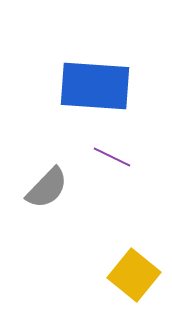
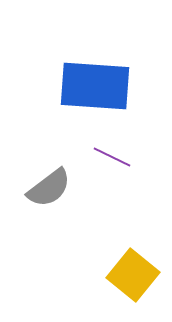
gray semicircle: moved 2 px right; rotated 9 degrees clockwise
yellow square: moved 1 px left
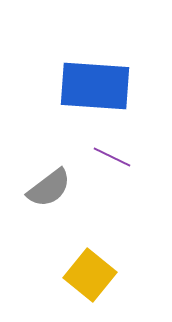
yellow square: moved 43 px left
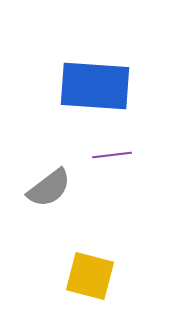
purple line: moved 2 px up; rotated 33 degrees counterclockwise
yellow square: moved 1 px down; rotated 24 degrees counterclockwise
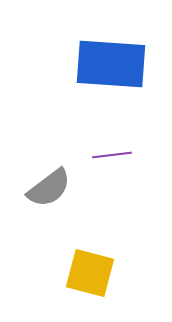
blue rectangle: moved 16 px right, 22 px up
yellow square: moved 3 px up
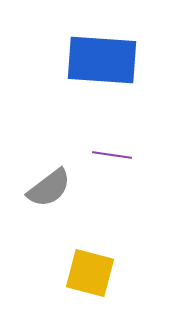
blue rectangle: moved 9 px left, 4 px up
purple line: rotated 15 degrees clockwise
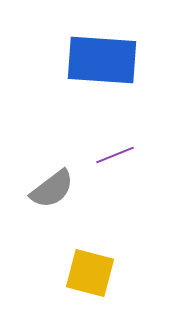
purple line: moved 3 px right; rotated 30 degrees counterclockwise
gray semicircle: moved 3 px right, 1 px down
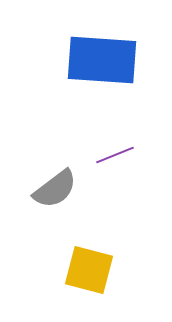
gray semicircle: moved 3 px right
yellow square: moved 1 px left, 3 px up
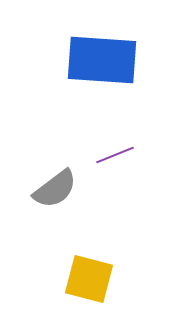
yellow square: moved 9 px down
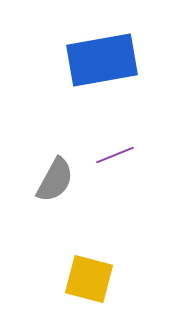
blue rectangle: rotated 14 degrees counterclockwise
gray semicircle: moved 9 px up; rotated 24 degrees counterclockwise
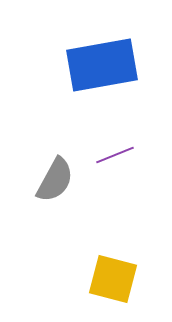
blue rectangle: moved 5 px down
yellow square: moved 24 px right
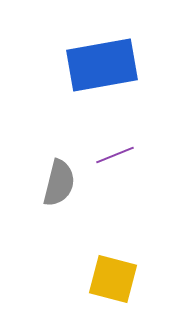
gray semicircle: moved 4 px right, 3 px down; rotated 15 degrees counterclockwise
